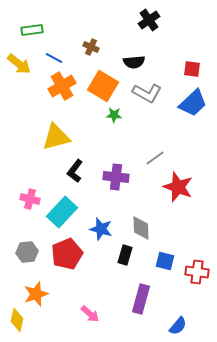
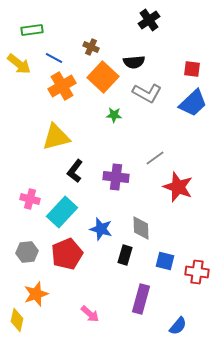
orange square: moved 9 px up; rotated 12 degrees clockwise
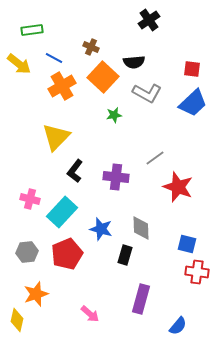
green star: rotated 14 degrees counterclockwise
yellow triangle: rotated 32 degrees counterclockwise
blue square: moved 22 px right, 17 px up
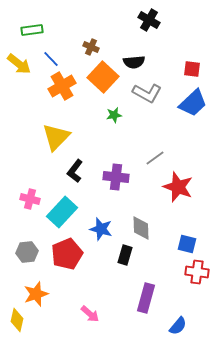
black cross: rotated 25 degrees counterclockwise
blue line: moved 3 px left, 1 px down; rotated 18 degrees clockwise
purple rectangle: moved 5 px right, 1 px up
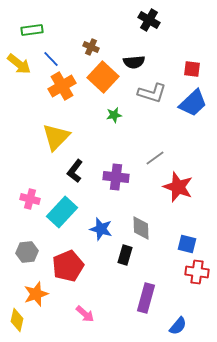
gray L-shape: moved 5 px right; rotated 12 degrees counterclockwise
red pentagon: moved 1 px right, 12 px down
pink arrow: moved 5 px left
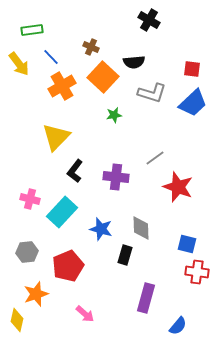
blue line: moved 2 px up
yellow arrow: rotated 15 degrees clockwise
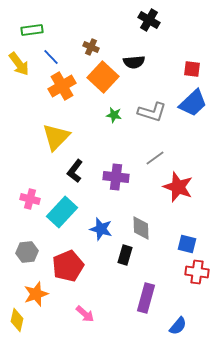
gray L-shape: moved 19 px down
green star: rotated 21 degrees clockwise
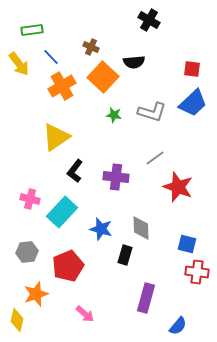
yellow triangle: rotated 12 degrees clockwise
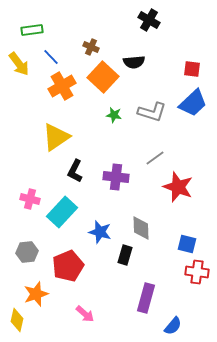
black L-shape: rotated 10 degrees counterclockwise
blue star: moved 1 px left, 3 px down
blue semicircle: moved 5 px left
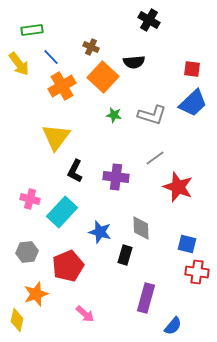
gray L-shape: moved 3 px down
yellow triangle: rotated 20 degrees counterclockwise
